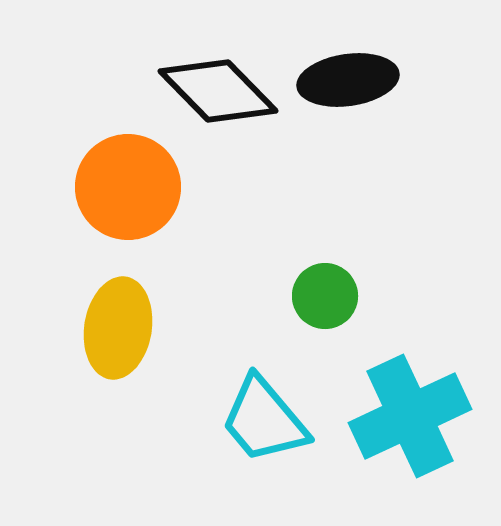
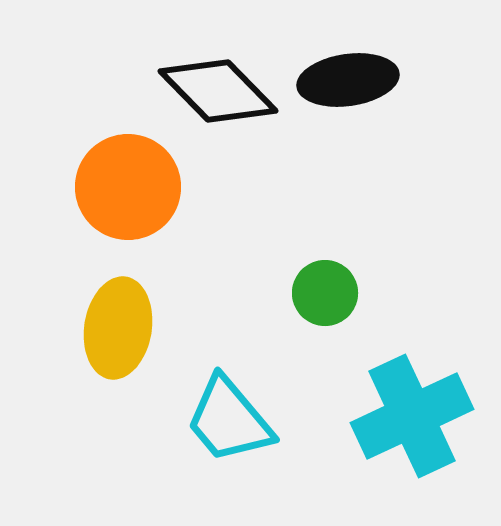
green circle: moved 3 px up
cyan cross: moved 2 px right
cyan trapezoid: moved 35 px left
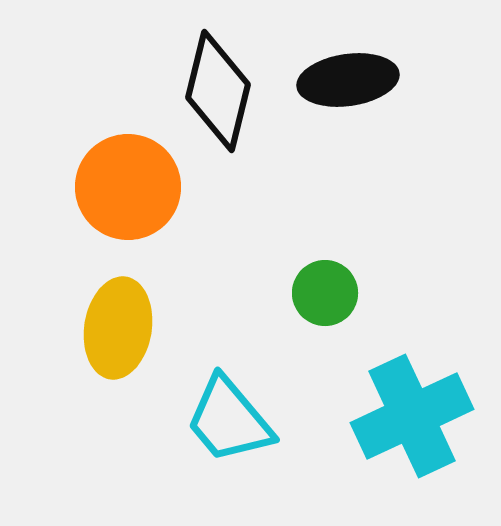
black diamond: rotated 58 degrees clockwise
